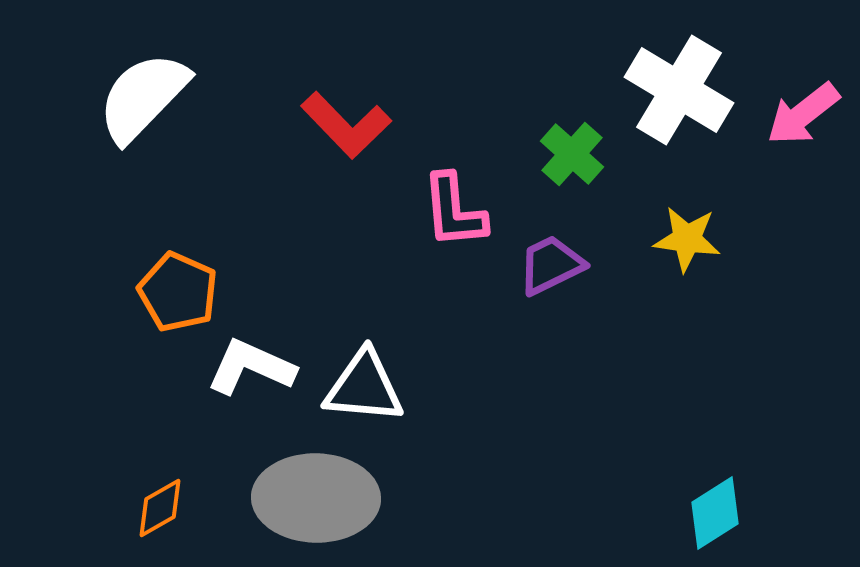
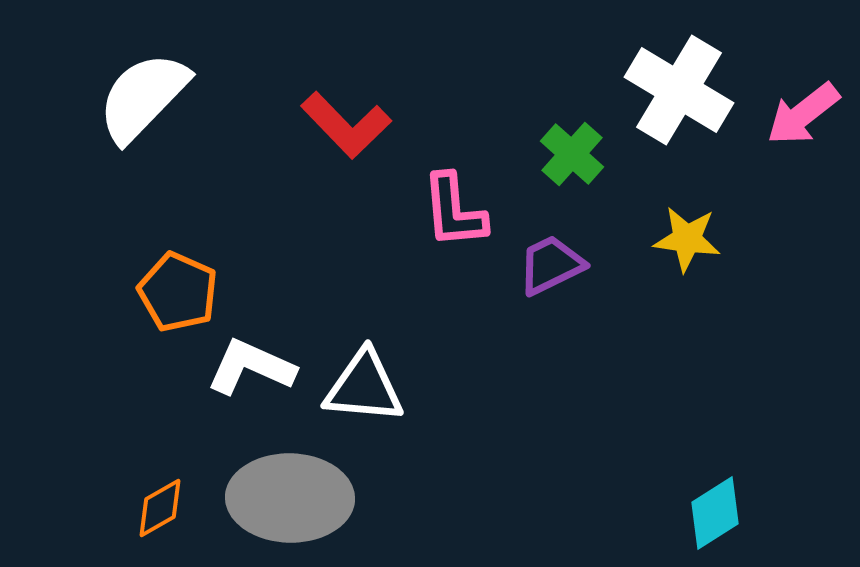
gray ellipse: moved 26 px left
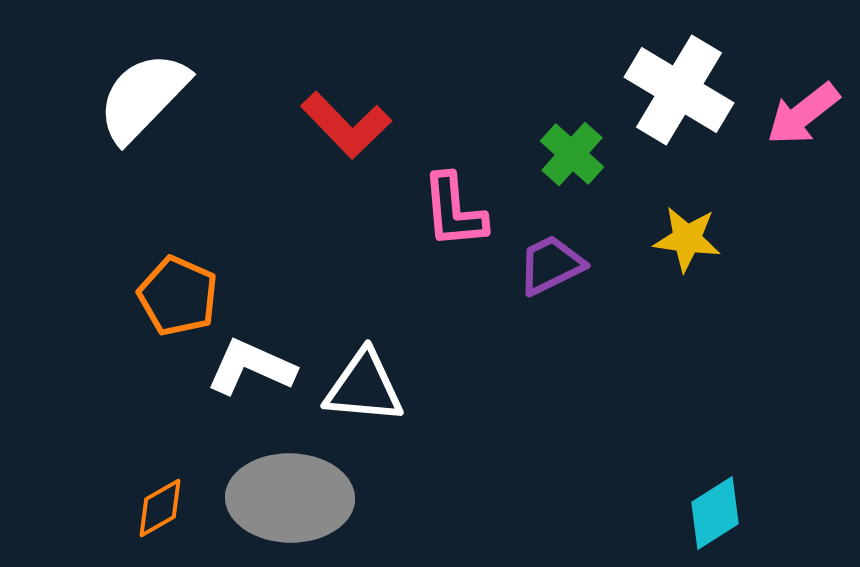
orange pentagon: moved 4 px down
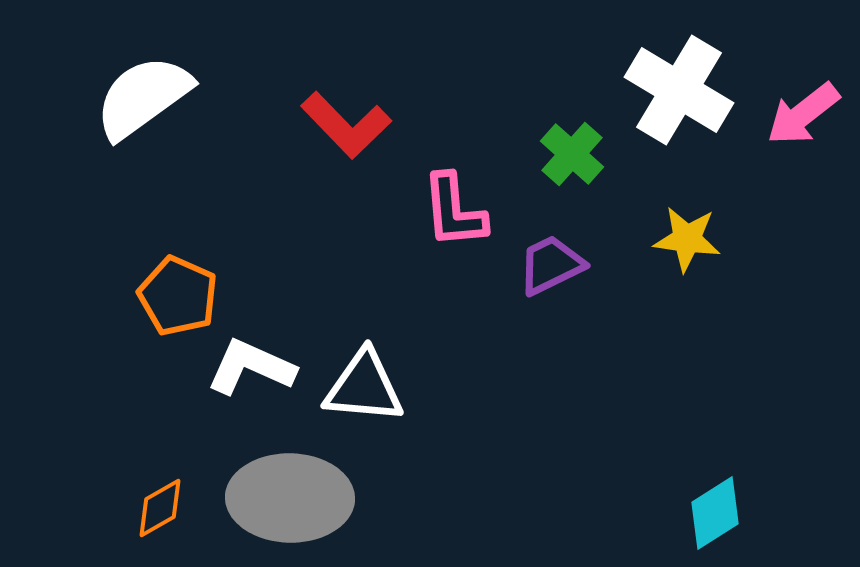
white semicircle: rotated 10 degrees clockwise
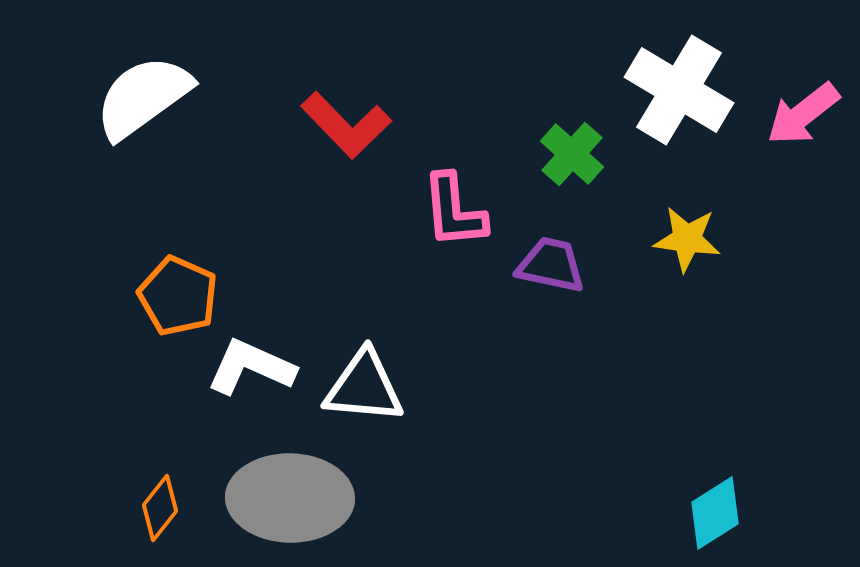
purple trapezoid: rotated 38 degrees clockwise
orange diamond: rotated 22 degrees counterclockwise
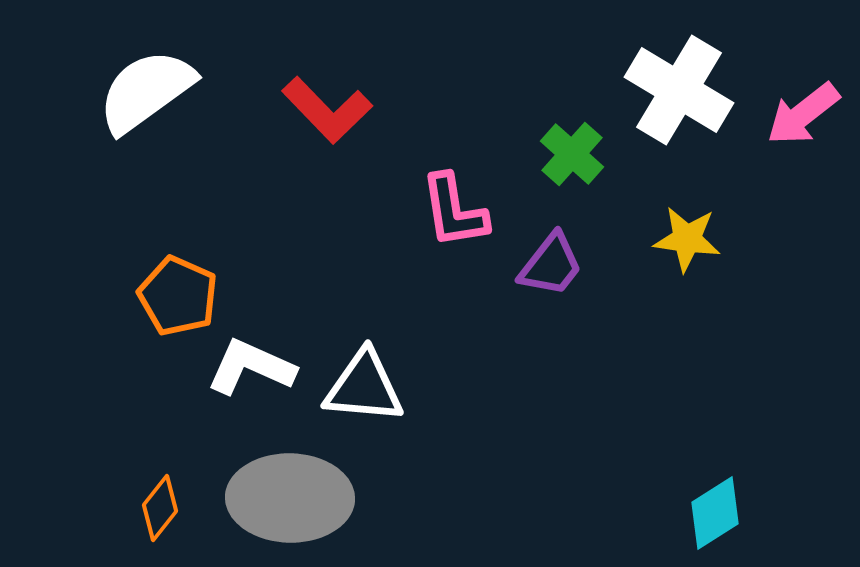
white semicircle: moved 3 px right, 6 px up
red L-shape: moved 19 px left, 15 px up
pink L-shape: rotated 4 degrees counterclockwise
purple trapezoid: rotated 116 degrees clockwise
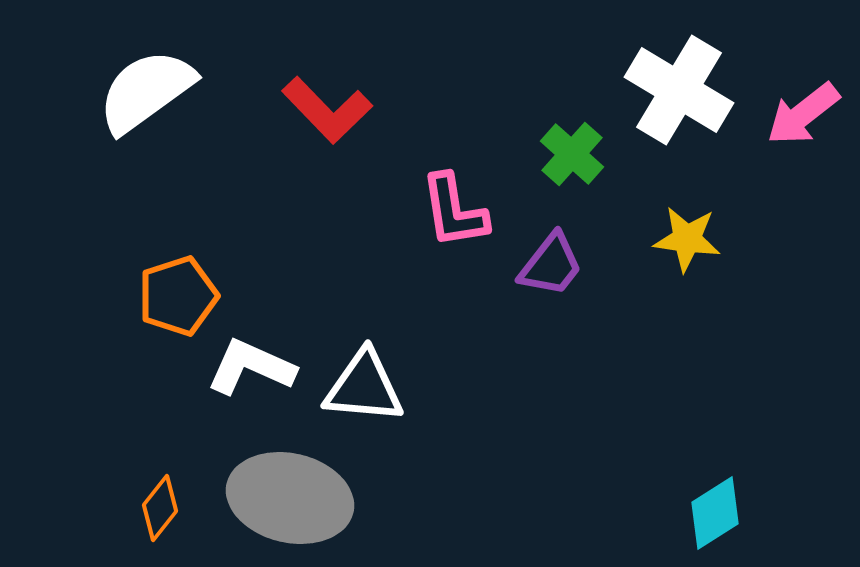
orange pentagon: rotated 30 degrees clockwise
gray ellipse: rotated 12 degrees clockwise
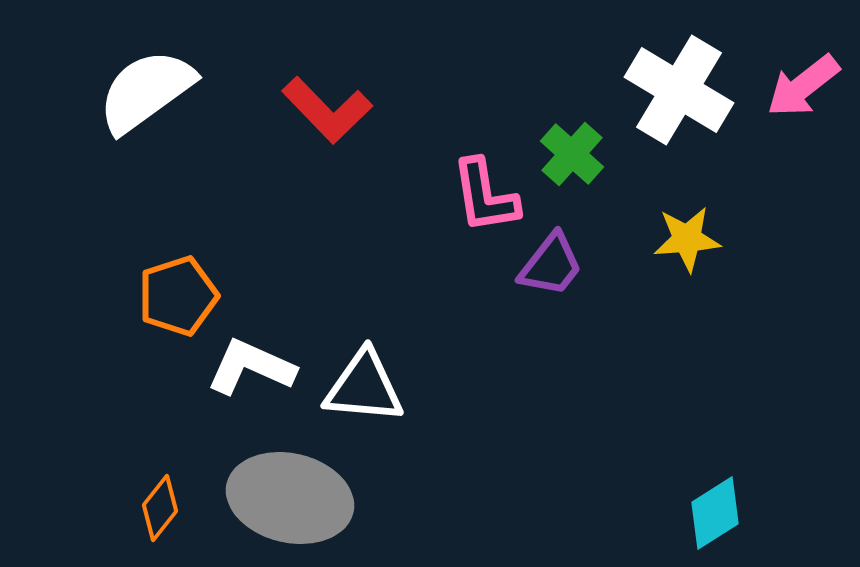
pink arrow: moved 28 px up
pink L-shape: moved 31 px right, 15 px up
yellow star: rotated 12 degrees counterclockwise
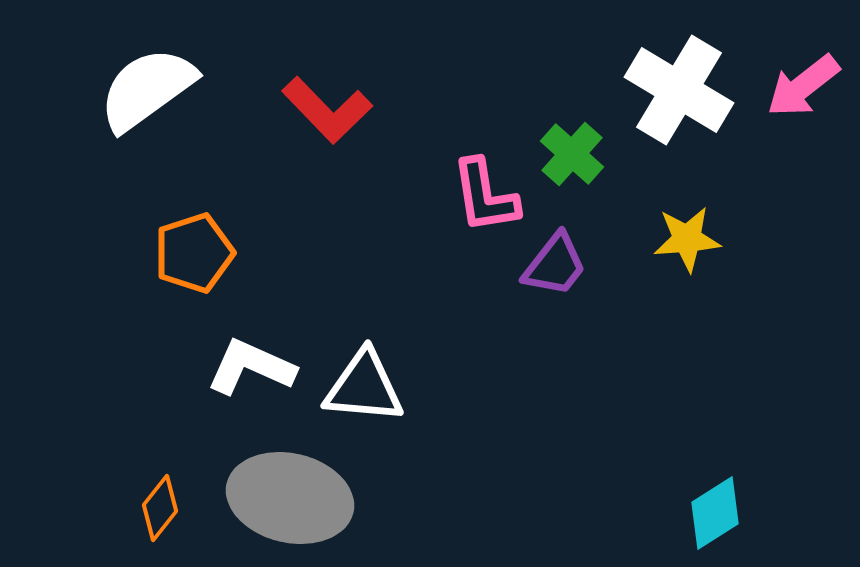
white semicircle: moved 1 px right, 2 px up
purple trapezoid: moved 4 px right
orange pentagon: moved 16 px right, 43 px up
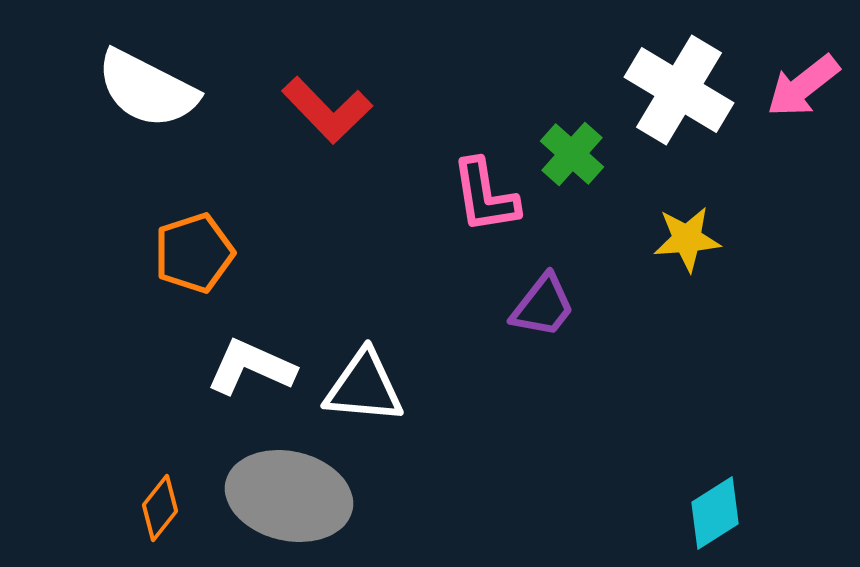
white semicircle: rotated 117 degrees counterclockwise
purple trapezoid: moved 12 px left, 41 px down
gray ellipse: moved 1 px left, 2 px up
